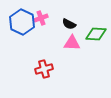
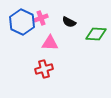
black semicircle: moved 2 px up
pink triangle: moved 22 px left
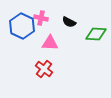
pink cross: rotated 32 degrees clockwise
blue hexagon: moved 4 px down
red cross: rotated 36 degrees counterclockwise
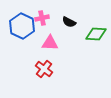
pink cross: moved 1 px right; rotated 24 degrees counterclockwise
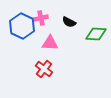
pink cross: moved 1 px left
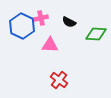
pink triangle: moved 2 px down
red cross: moved 15 px right, 11 px down
